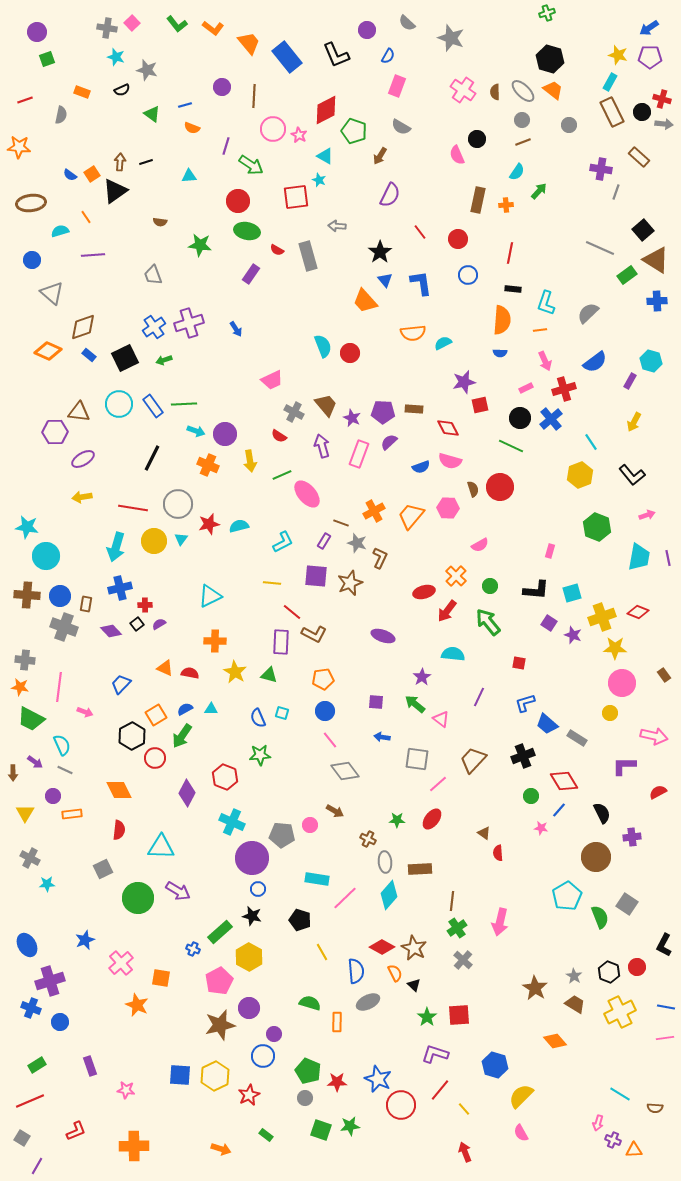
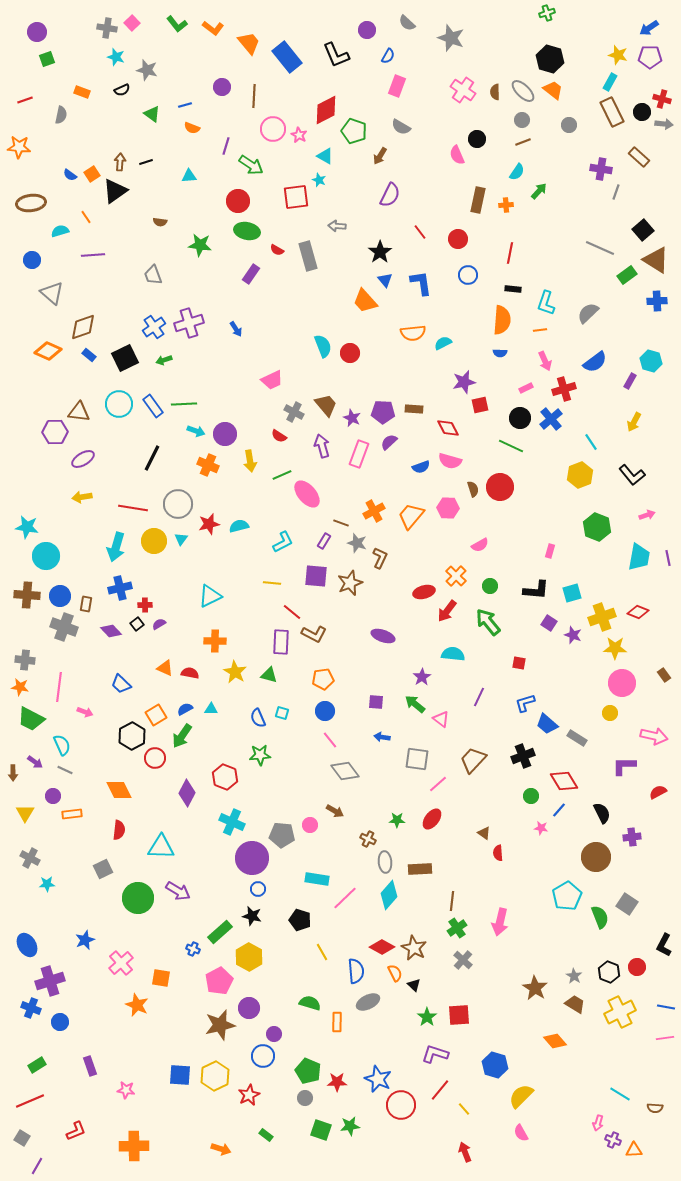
blue trapezoid at (121, 684): rotated 90 degrees counterclockwise
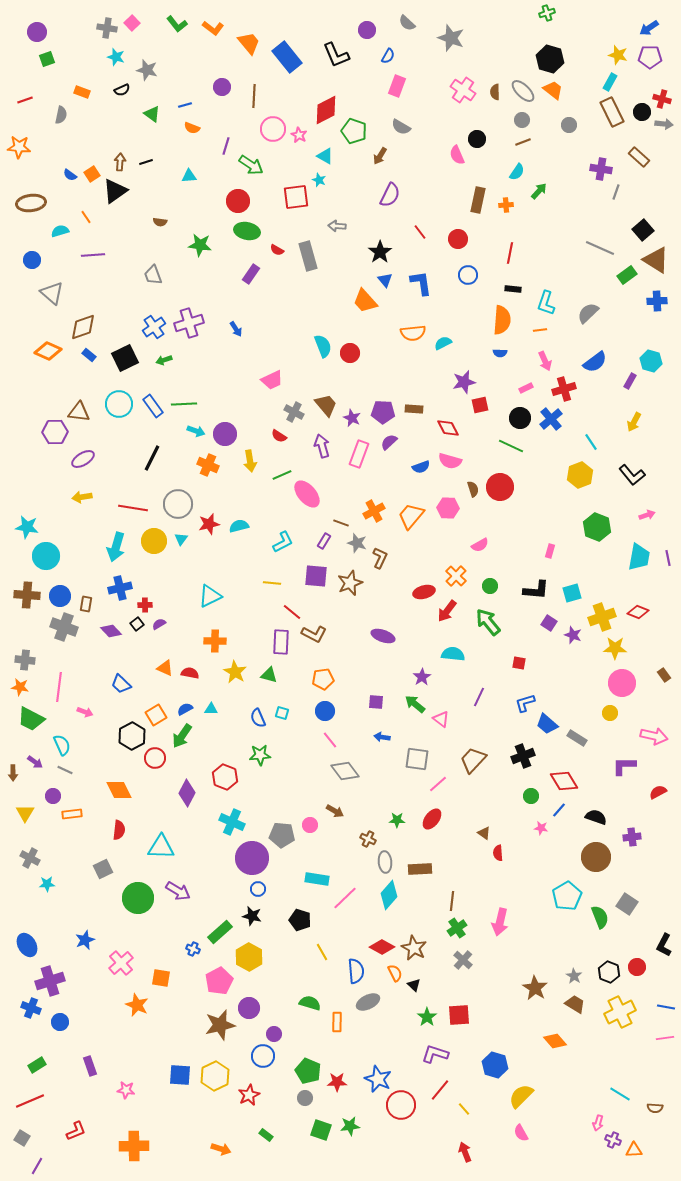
black semicircle at (602, 813): moved 6 px left, 4 px down; rotated 45 degrees counterclockwise
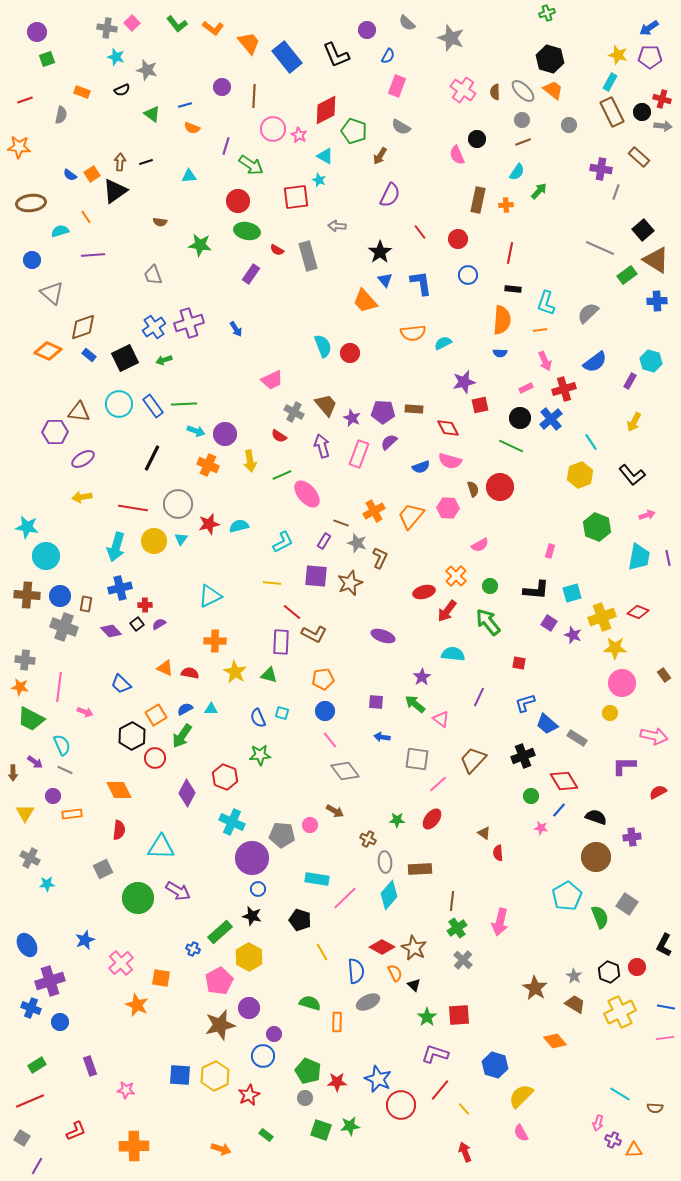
gray arrow at (664, 124): moved 1 px left, 2 px down
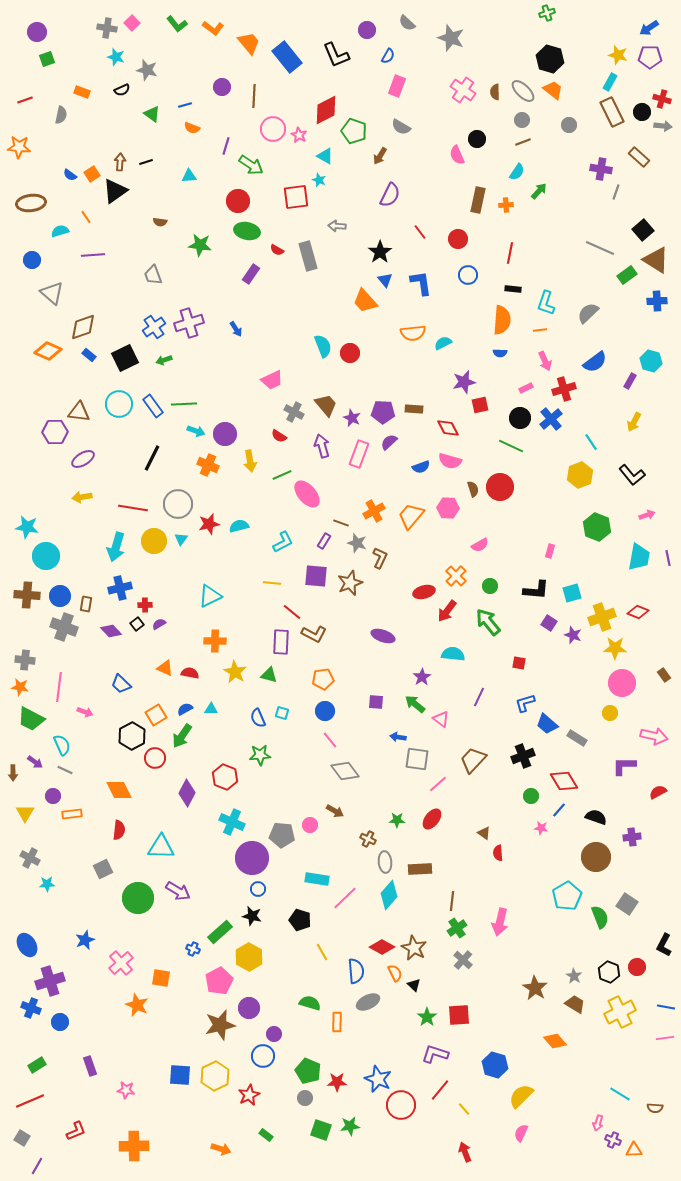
blue arrow at (382, 737): moved 16 px right
pink semicircle at (521, 1133): rotated 54 degrees clockwise
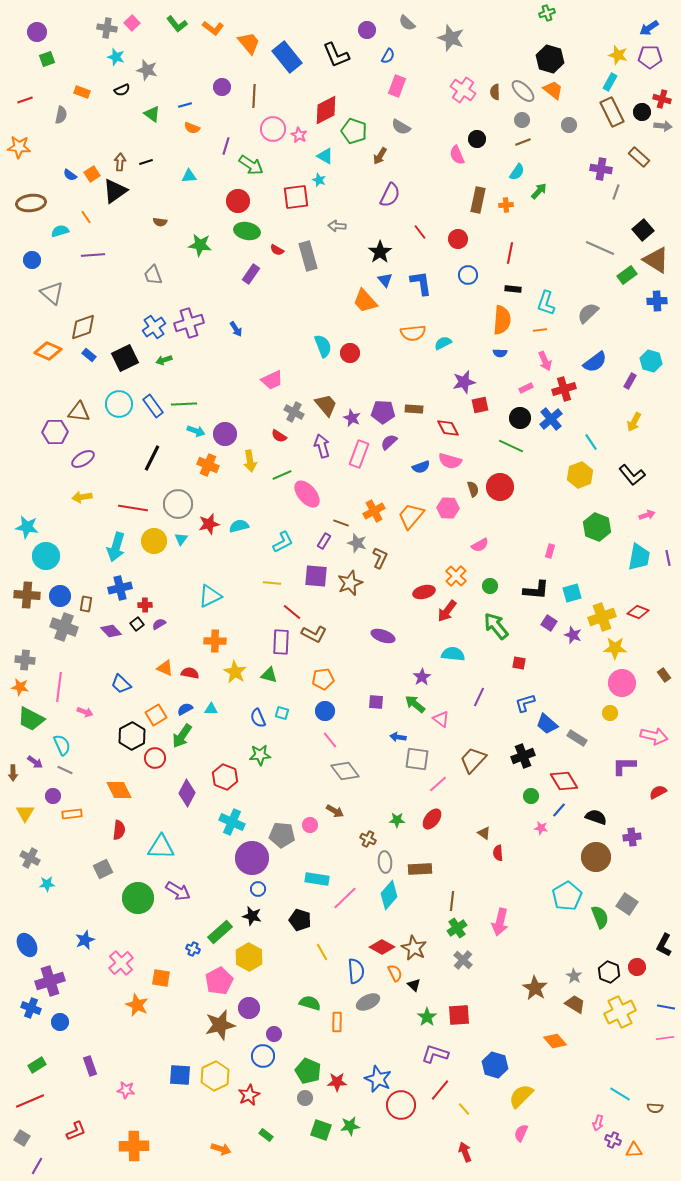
green arrow at (488, 622): moved 8 px right, 4 px down
